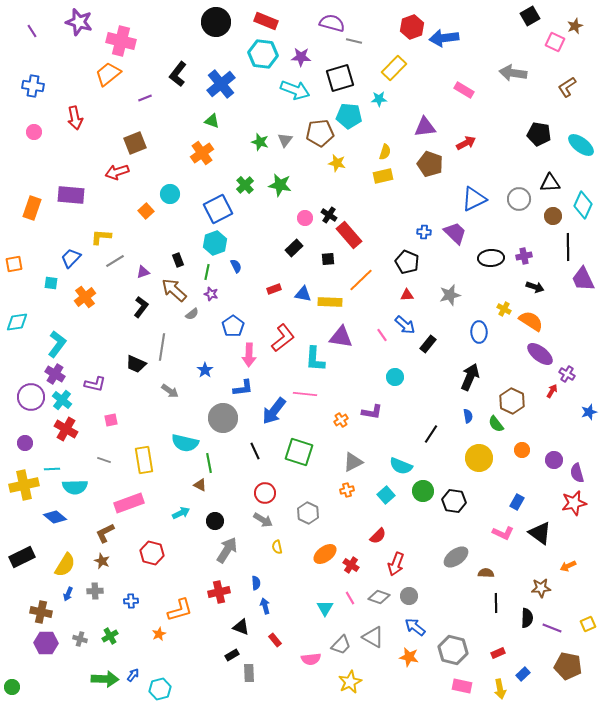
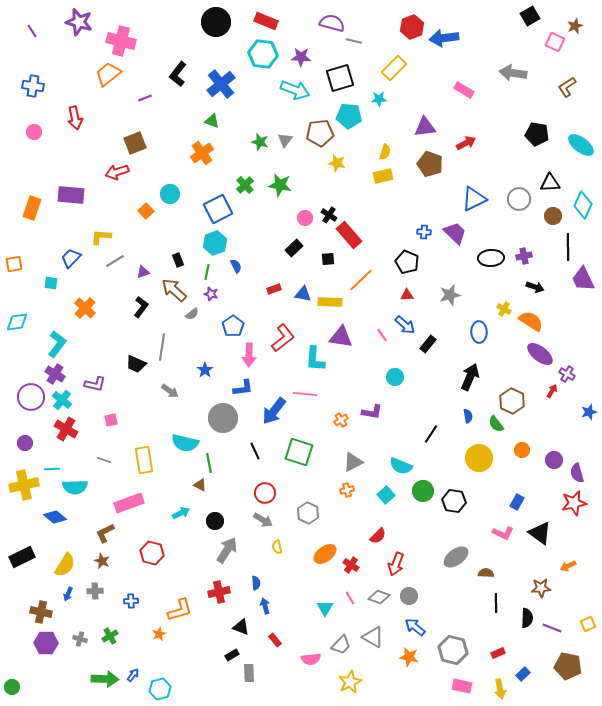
black pentagon at (539, 134): moved 2 px left
orange cross at (85, 297): moved 11 px down; rotated 10 degrees counterclockwise
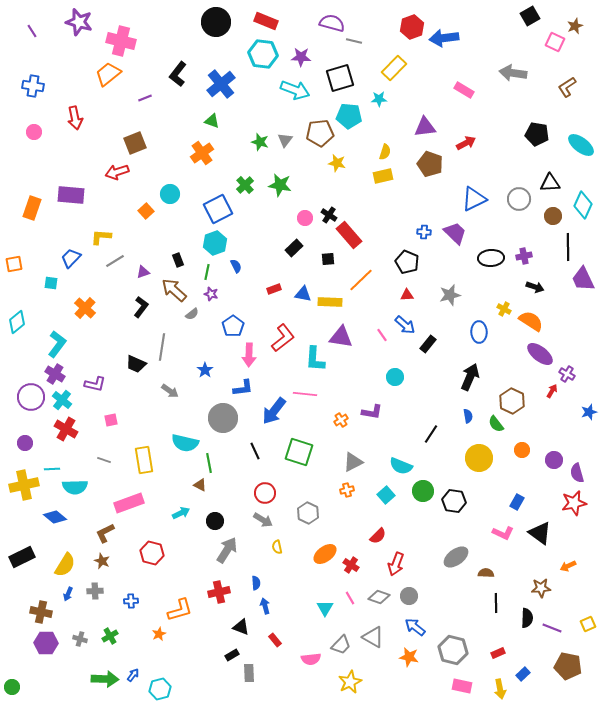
cyan diamond at (17, 322): rotated 30 degrees counterclockwise
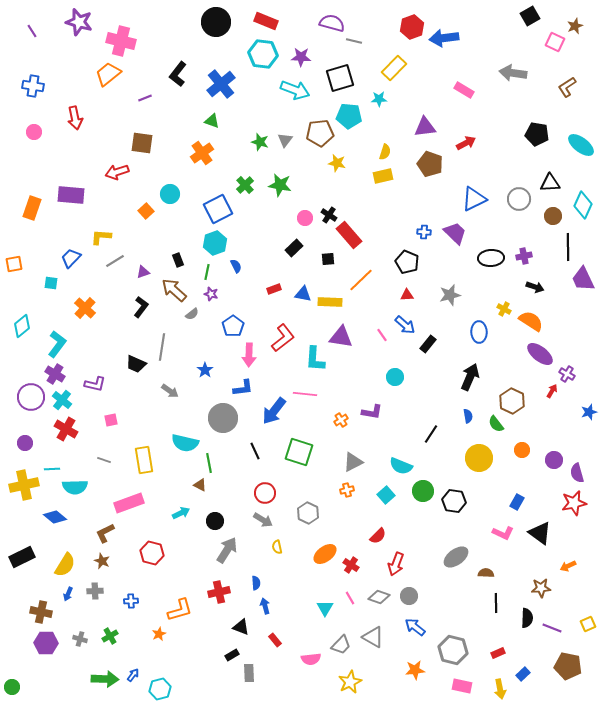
brown square at (135, 143): moved 7 px right; rotated 30 degrees clockwise
cyan diamond at (17, 322): moved 5 px right, 4 px down
orange star at (409, 657): moved 6 px right, 13 px down; rotated 18 degrees counterclockwise
